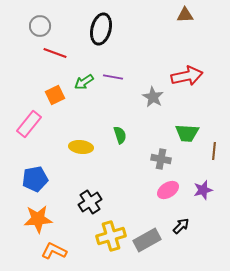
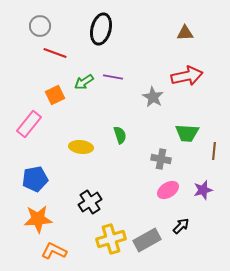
brown triangle: moved 18 px down
yellow cross: moved 3 px down
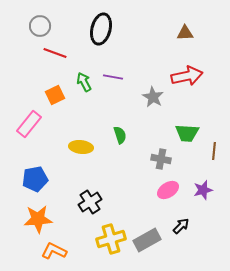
green arrow: rotated 96 degrees clockwise
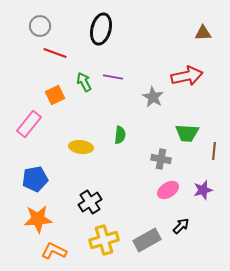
brown triangle: moved 18 px right
green semicircle: rotated 24 degrees clockwise
yellow cross: moved 7 px left, 1 px down
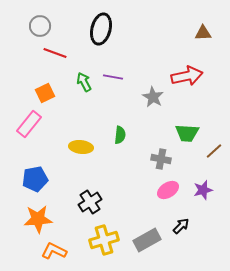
orange square: moved 10 px left, 2 px up
brown line: rotated 42 degrees clockwise
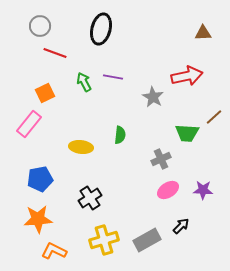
brown line: moved 34 px up
gray cross: rotated 36 degrees counterclockwise
blue pentagon: moved 5 px right
purple star: rotated 18 degrees clockwise
black cross: moved 4 px up
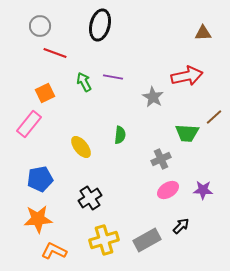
black ellipse: moved 1 px left, 4 px up
yellow ellipse: rotated 45 degrees clockwise
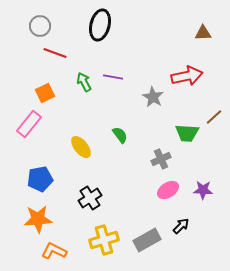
green semicircle: rotated 42 degrees counterclockwise
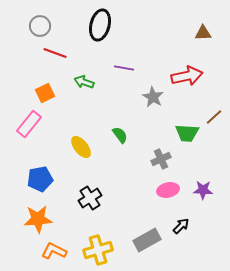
purple line: moved 11 px right, 9 px up
green arrow: rotated 42 degrees counterclockwise
pink ellipse: rotated 20 degrees clockwise
yellow cross: moved 6 px left, 10 px down
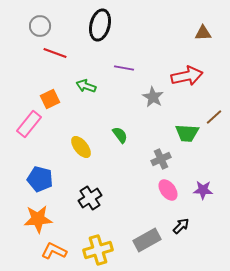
green arrow: moved 2 px right, 4 px down
orange square: moved 5 px right, 6 px down
blue pentagon: rotated 25 degrees clockwise
pink ellipse: rotated 65 degrees clockwise
